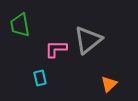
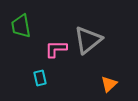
green trapezoid: moved 1 px right, 1 px down
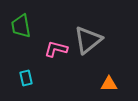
pink L-shape: rotated 15 degrees clockwise
cyan rectangle: moved 14 px left
orange triangle: rotated 42 degrees clockwise
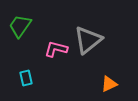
green trapezoid: moved 1 px left; rotated 45 degrees clockwise
orange triangle: rotated 24 degrees counterclockwise
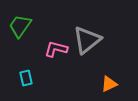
gray triangle: moved 1 px left
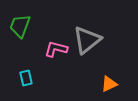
green trapezoid: rotated 15 degrees counterclockwise
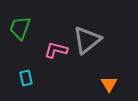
green trapezoid: moved 2 px down
pink L-shape: moved 1 px down
orange triangle: rotated 36 degrees counterclockwise
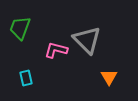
gray triangle: rotated 36 degrees counterclockwise
orange triangle: moved 7 px up
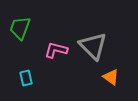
gray triangle: moved 6 px right, 6 px down
orange triangle: moved 2 px right; rotated 24 degrees counterclockwise
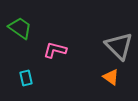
green trapezoid: rotated 105 degrees clockwise
gray triangle: moved 26 px right
pink L-shape: moved 1 px left
